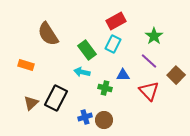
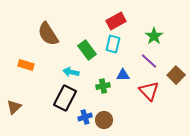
cyan rectangle: rotated 12 degrees counterclockwise
cyan arrow: moved 11 px left
green cross: moved 2 px left, 2 px up; rotated 24 degrees counterclockwise
black rectangle: moved 9 px right
brown triangle: moved 17 px left, 4 px down
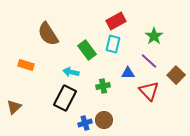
blue triangle: moved 5 px right, 2 px up
blue cross: moved 6 px down
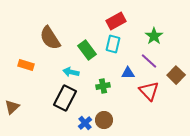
brown semicircle: moved 2 px right, 4 px down
brown triangle: moved 2 px left
blue cross: rotated 24 degrees counterclockwise
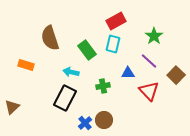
brown semicircle: rotated 15 degrees clockwise
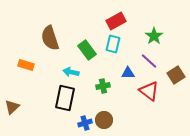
brown square: rotated 12 degrees clockwise
red triangle: rotated 10 degrees counterclockwise
black rectangle: rotated 15 degrees counterclockwise
blue cross: rotated 24 degrees clockwise
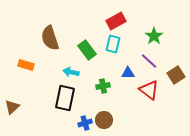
red triangle: moved 1 px up
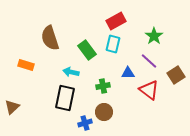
brown circle: moved 8 px up
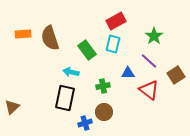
orange rectangle: moved 3 px left, 31 px up; rotated 21 degrees counterclockwise
